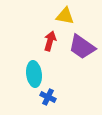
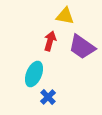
cyan ellipse: rotated 30 degrees clockwise
blue cross: rotated 21 degrees clockwise
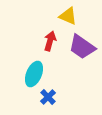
yellow triangle: moved 3 px right; rotated 12 degrees clockwise
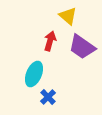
yellow triangle: rotated 18 degrees clockwise
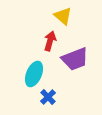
yellow triangle: moved 5 px left
purple trapezoid: moved 7 px left, 12 px down; rotated 56 degrees counterclockwise
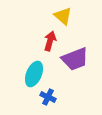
blue cross: rotated 21 degrees counterclockwise
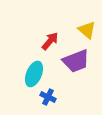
yellow triangle: moved 24 px right, 14 px down
red arrow: rotated 24 degrees clockwise
purple trapezoid: moved 1 px right, 2 px down
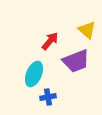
blue cross: rotated 35 degrees counterclockwise
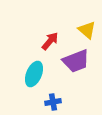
blue cross: moved 5 px right, 5 px down
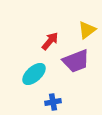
yellow triangle: rotated 42 degrees clockwise
cyan ellipse: rotated 25 degrees clockwise
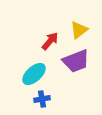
yellow triangle: moved 8 px left
blue cross: moved 11 px left, 3 px up
